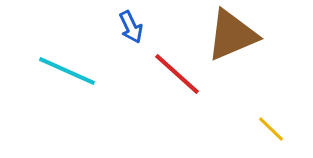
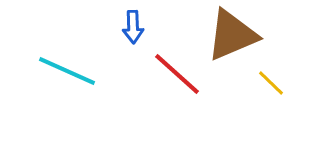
blue arrow: moved 2 px right; rotated 24 degrees clockwise
yellow line: moved 46 px up
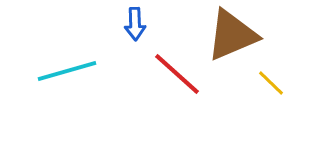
blue arrow: moved 2 px right, 3 px up
cyan line: rotated 40 degrees counterclockwise
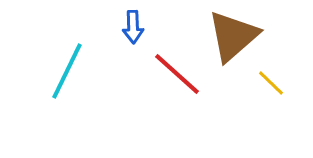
blue arrow: moved 2 px left, 3 px down
brown triangle: moved 1 px right, 1 px down; rotated 18 degrees counterclockwise
cyan line: rotated 48 degrees counterclockwise
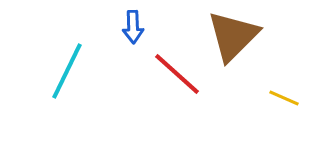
brown triangle: rotated 4 degrees counterclockwise
yellow line: moved 13 px right, 15 px down; rotated 20 degrees counterclockwise
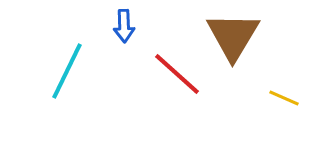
blue arrow: moved 9 px left, 1 px up
brown triangle: rotated 14 degrees counterclockwise
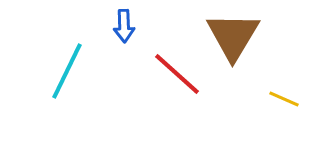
yellow line: moved 1 px down
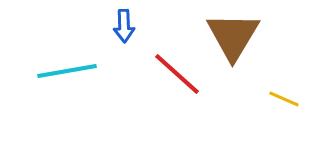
cyan line: rotated 54 degrees clockwise
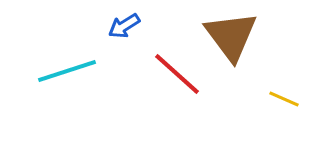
blue arrow: rotated 60 degrees clockwise
brown triangle: moved 2 px left; rotated 8 degrees counterclockwise
cyan line: rotated 8 degrees counterclockwise
